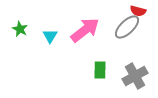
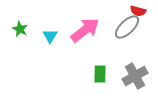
green rectangle: moved 4 px down
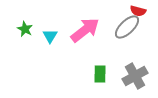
green star: moved 5 px right
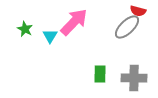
pink arrow: moved 11 px left, 8 px up; rotated 8 degrees counterclockwise
gray cross: moved 1 px left, 2 px down; rotated 30 degrees clockwise
